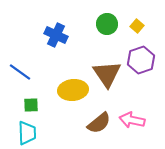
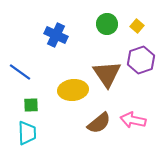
pink arrow: moved 1 px right
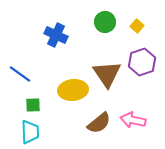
green circle: moved 2 px left, 2 px up
purple hexagon: moved 1 px right, 2 px down
blue line: moved 2 px down
green square: moved 2 px right
cyan trapezoid: moved 3 px right, 1 px up
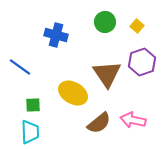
blue cross: rotated 10 degrees counterclockwise
blue line: moved 7 px up
yellow ellipse: moved 3 px down; rotated 36 degrees clockwise
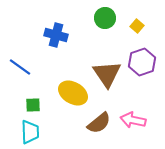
green circle: moved 4 px up
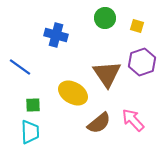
yellow square: rotated 24 degrees counterclockwise
pink arrow: rotated 35 degrees clockwise
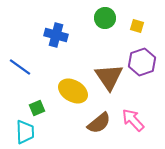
brown triangle: moved 2 px right, 3 px down
yellow ellipse: moved 2 px up
green square: moved 4 px right, 3 px down; rotated 21 degrees counterclockwise
cyan trapezoid: moved 5 px left
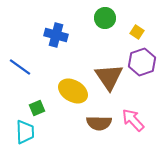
yellow square: moved 6 px down; rotated 16 degrees clockwise
brown semicircle: rotated 40 degrees clockwise
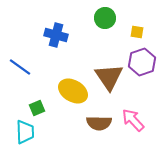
yellow square: rotated 24 degrees counterclockwise
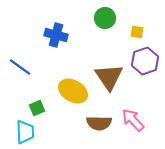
purple hexagon: moved 3 px right, 1 px up
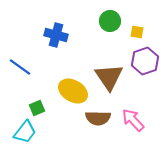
green circle: moved 5 px right, 3 px down
brown semicircle: moved 1 px left, 5 px up
cyan trapezoid: rotated 40 degrees clockwise
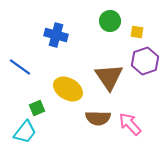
yellow ellipse: moved 5 px left, 2 px up
pink arrow: moved 3 px left, 4 px down
